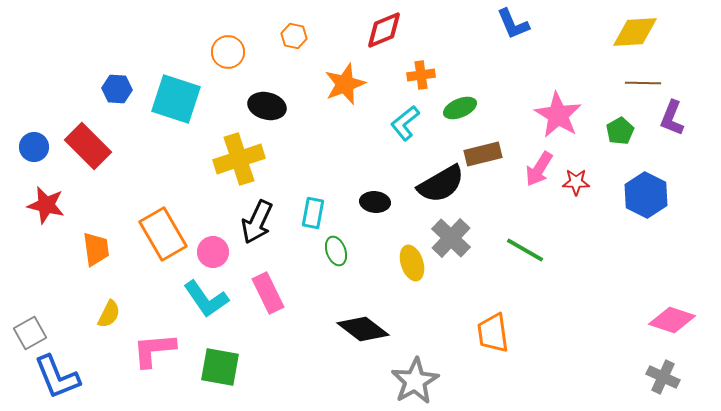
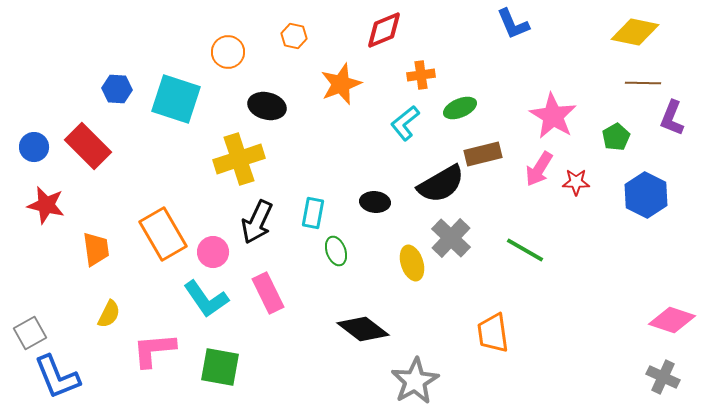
yellow diamond at (635, 32): rotated 15 degrees clockwise
orange star at (345, 84): moved 4 px left
pink star at (558, 115): moved 5 px left, 1 px down
green pentagon at (620, 131): moved 4 px left, 6 px down
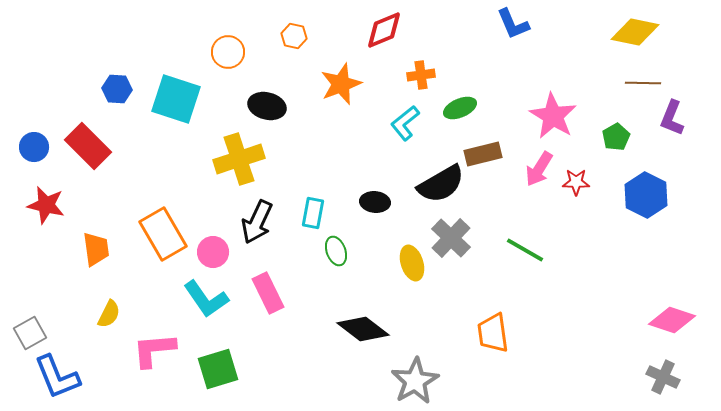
green square at (220, 367): moved 2 px left, 2 px down; rotated 27 degrees counterclockwise
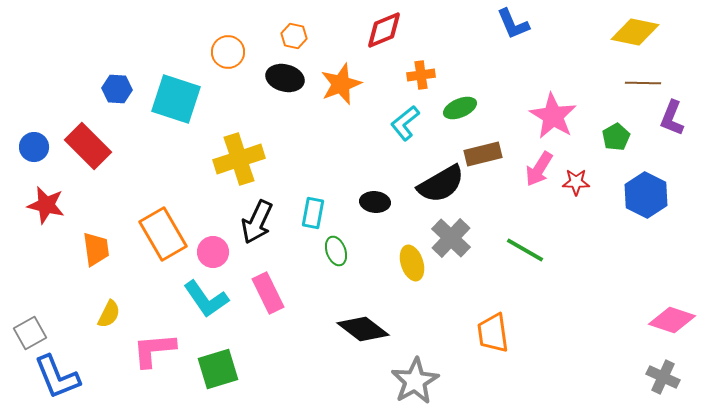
black ellipse at (267, 106): moved 18 px right, 28 px up
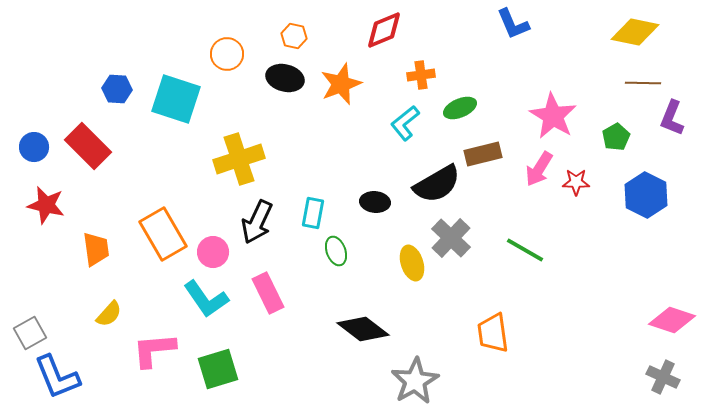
orange circle at (228, 52): moved 1 px left, 2 px down
black semicircle at (441, 184): moved 4 px left
yellow semicircle at (109, 314): rotated 16 degrees clockwise
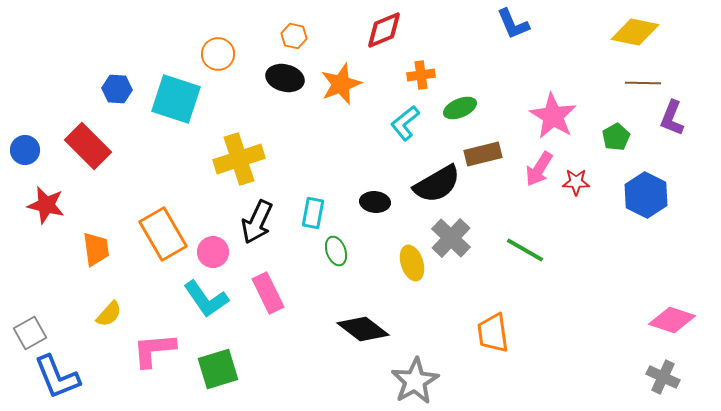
orange circle at (227, 54): moved 9 px left
blue circle at (34, 147): moved 9 px left, 3 px down
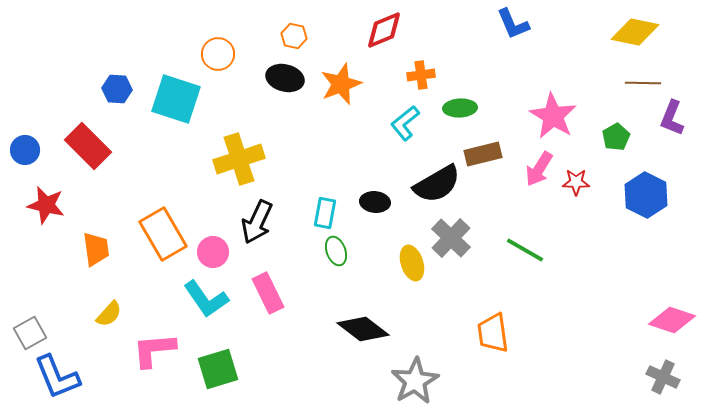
green ellipse at (460, 108): rotated 20 degrees clockwise
cyan rectangle at (313, 213): moved 12 px right
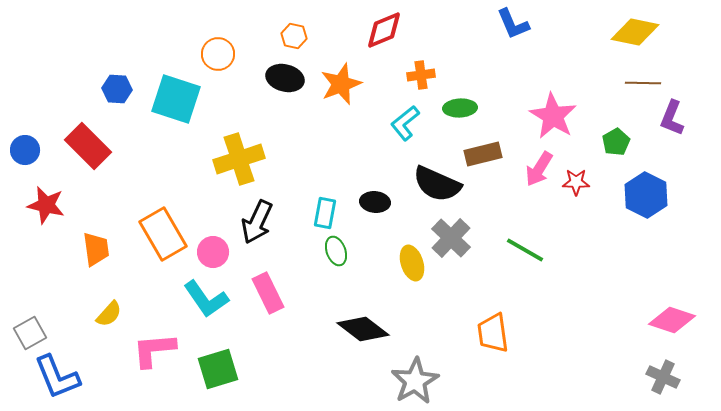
green pentagon at (616, 137): moved 5 px down
black semicircle at (437, 184): rotated 54 degrees clockwise
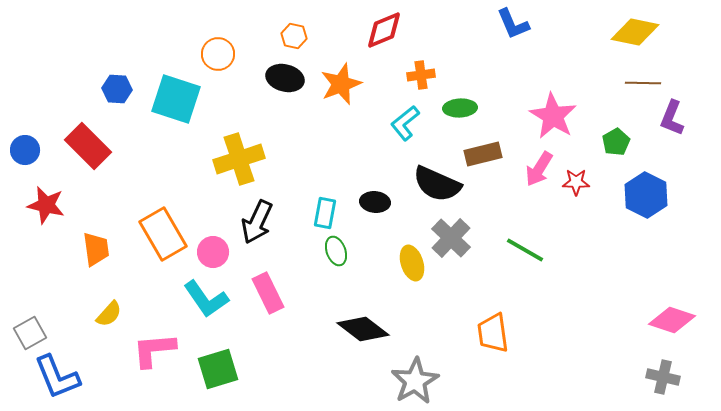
gray cross at (663, 377): rotated 12 degrees counterclockwise
